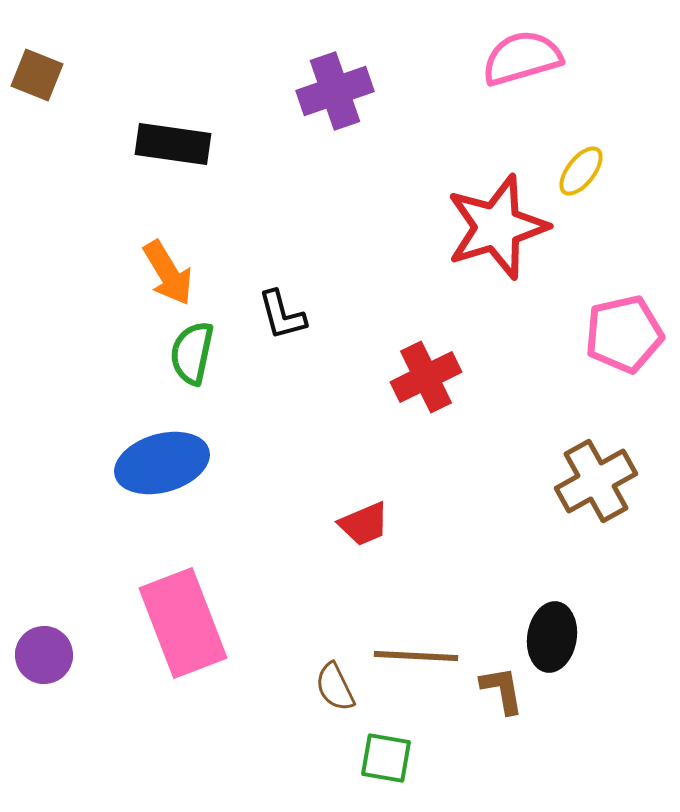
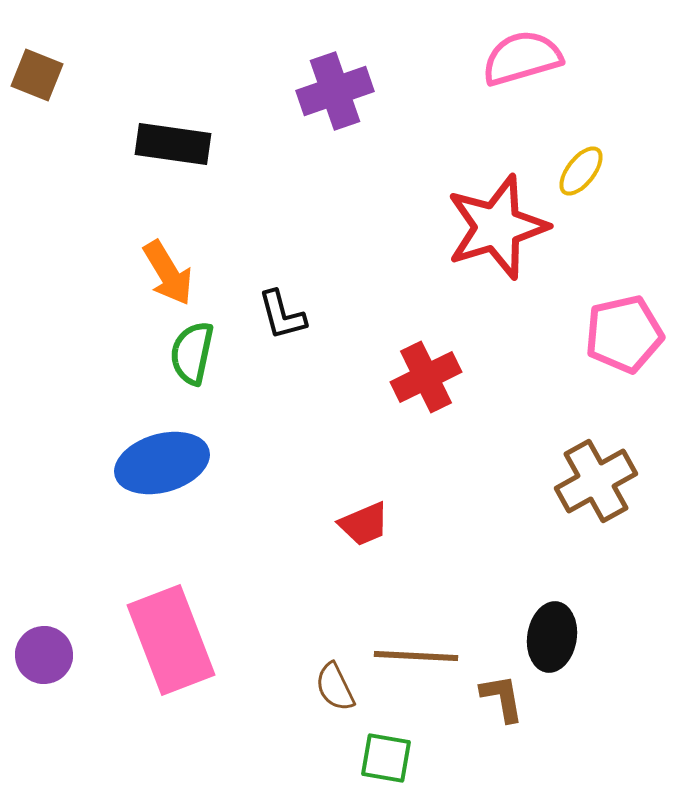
pink rectangle: moved 12 px left, 17 px down
brown L-shape: moved 8 px down
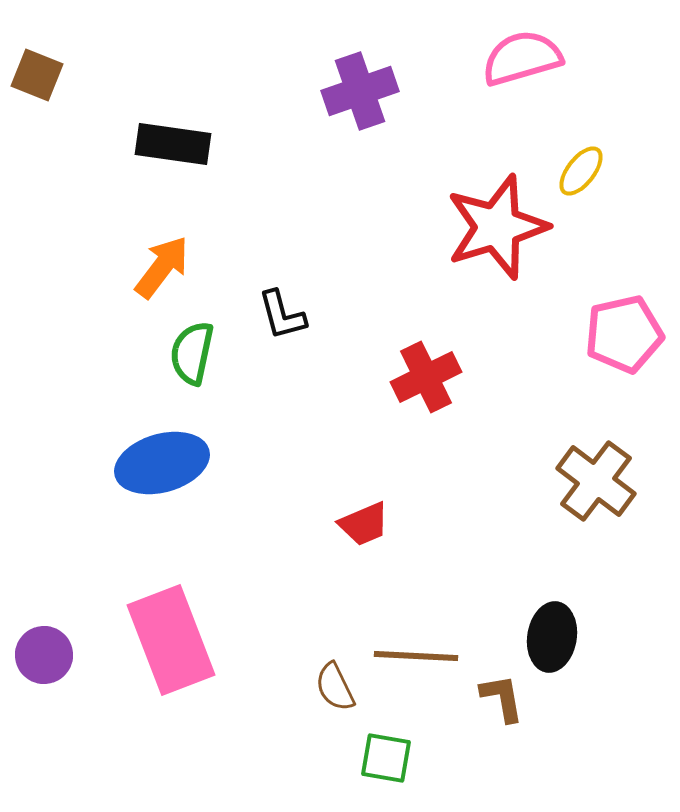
purple cross: moved 25 px right
orange arrow: moved 6 px left, 6 px up; rotated 112 degrees counterclockwise
brown cross: rotated 24 degrees counterclockwise
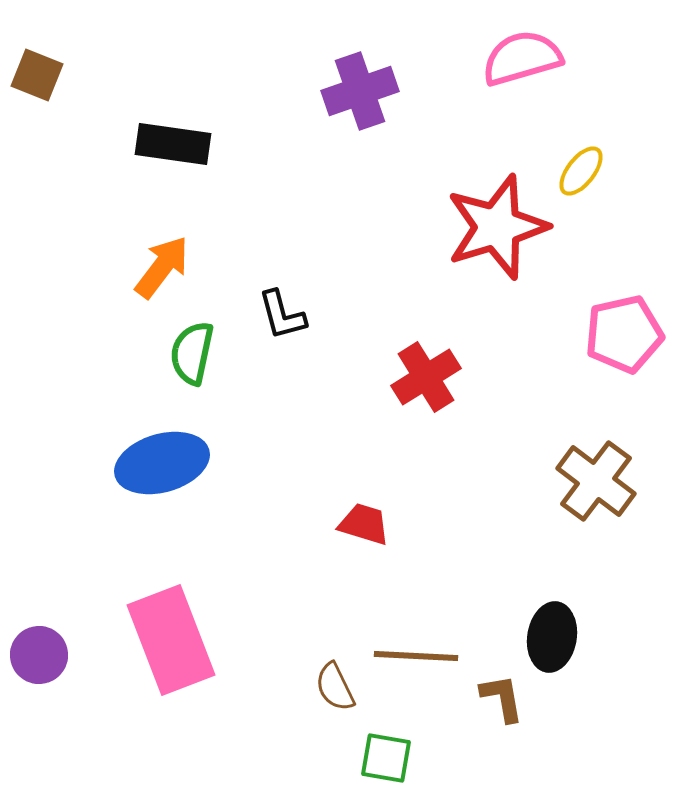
red cross: rotated 6 degrees counterclockwise
red trapezoid: rotated 140 degrees counterclockwise
purple circle: moved 5 px left
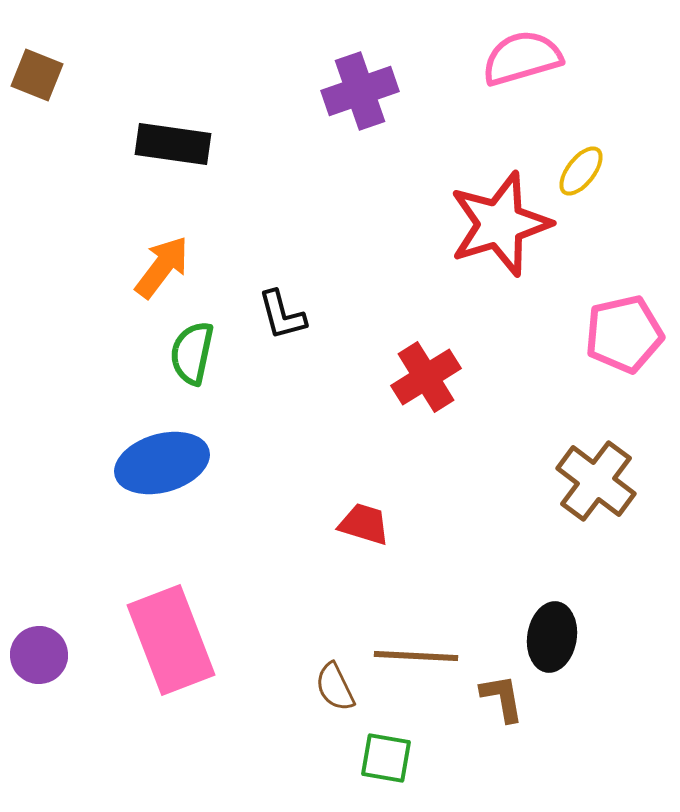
red star: moved 3 px right, 3 px up
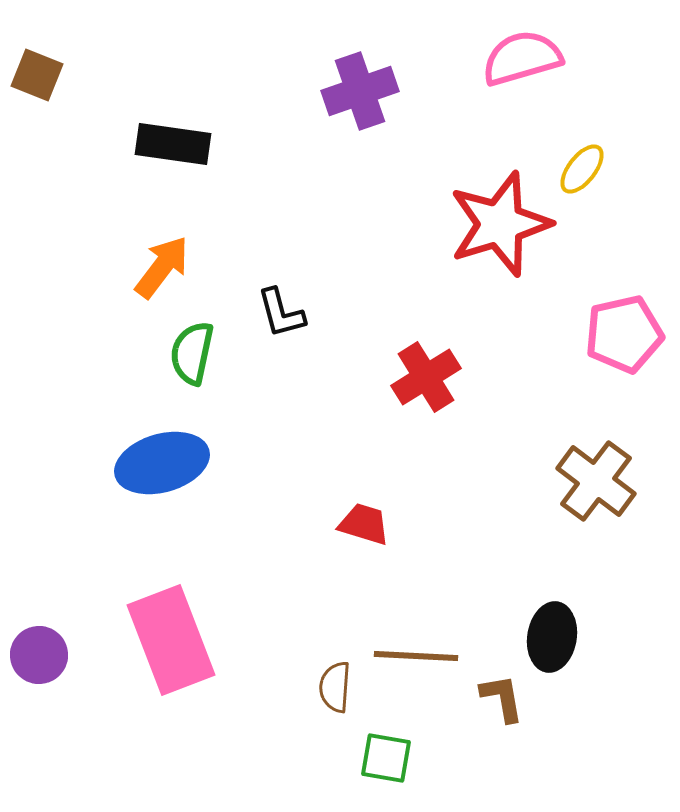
yellow ellipse: moved 1 px right, 2 px up
black L-shape: moved 1 px left, 2 px up
brown semicircle: rotated 30 degrees clockwise
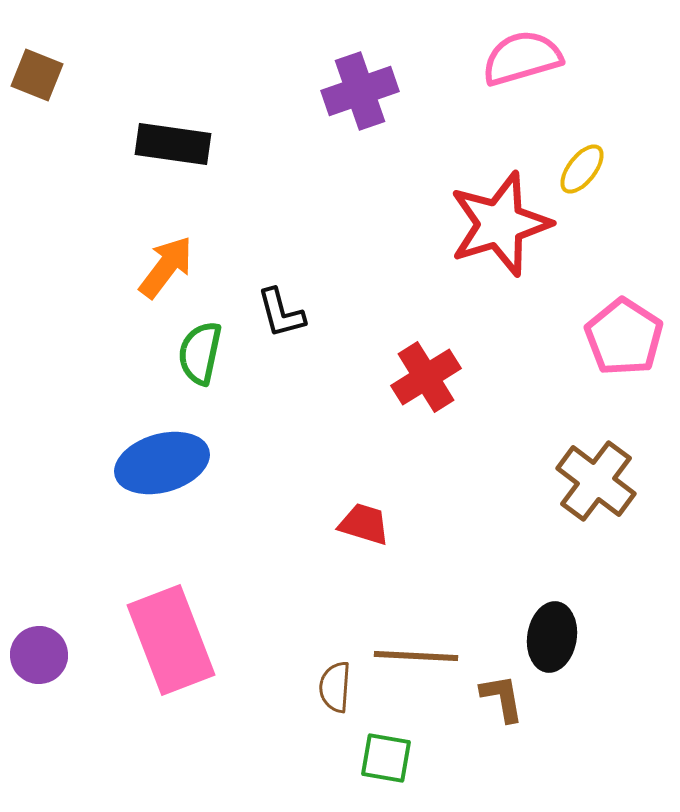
orange arrow: moved 4 px right
pink pentagon: moved 3 px down; rotated 26 degrees counterclockwise
green semicircle: moved 8 px right
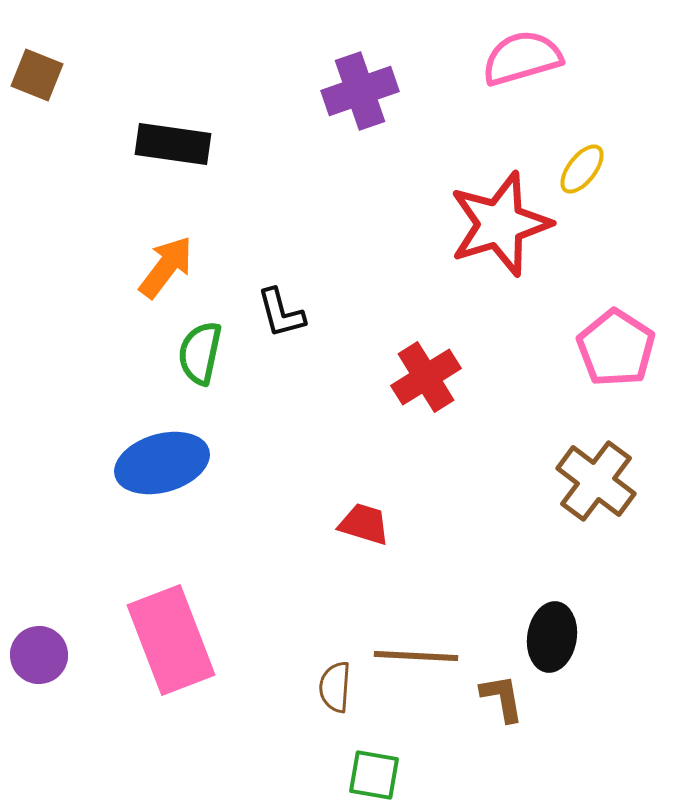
pink pentagon: moved 8 px left, 11 px down
green square: moved 12 px left, 17 px down
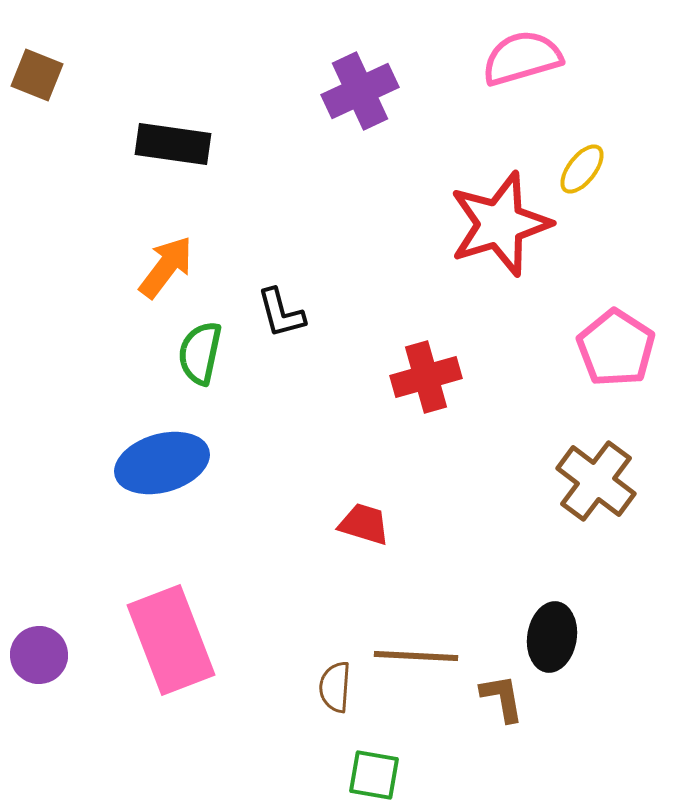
purple cross: rotated 6 degrees counterclockwise
red cross: rotated 16 degrees clockwise
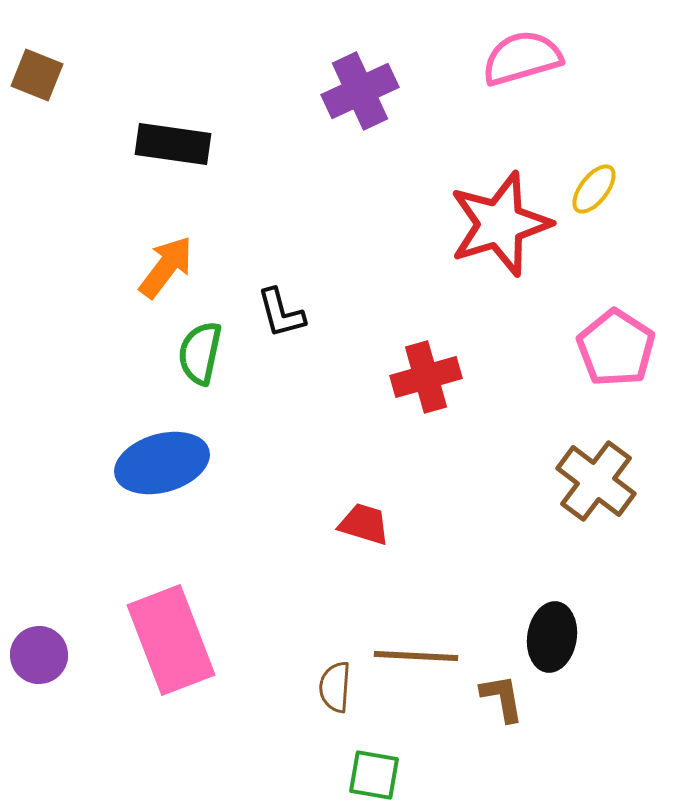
yellow ellipse: moved 12 px right, 20 px down
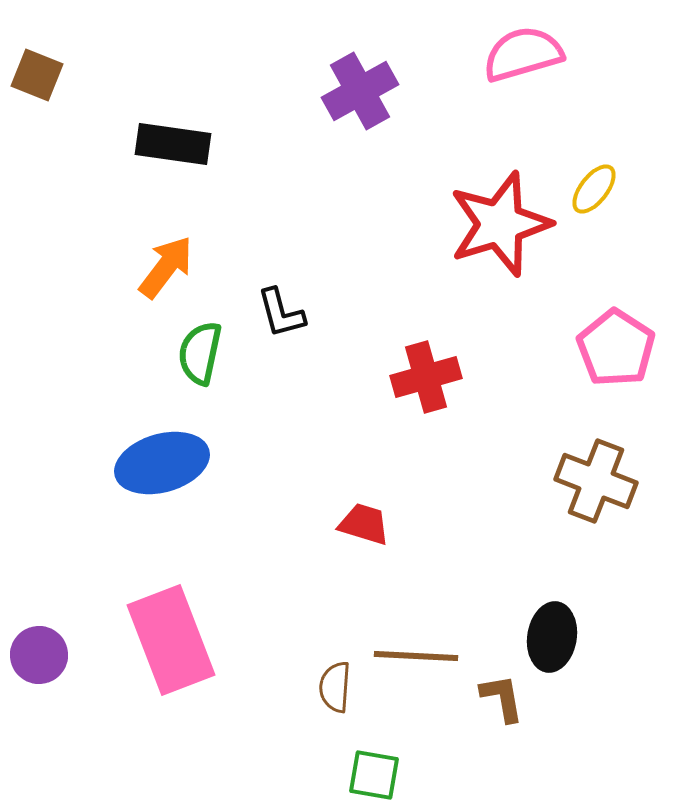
pink semicircle: moved 1 px right, 4 px up
purple cross: rotated 4 degrees counterclockwise
brown cross: rotated 16 degrees counterclockwise
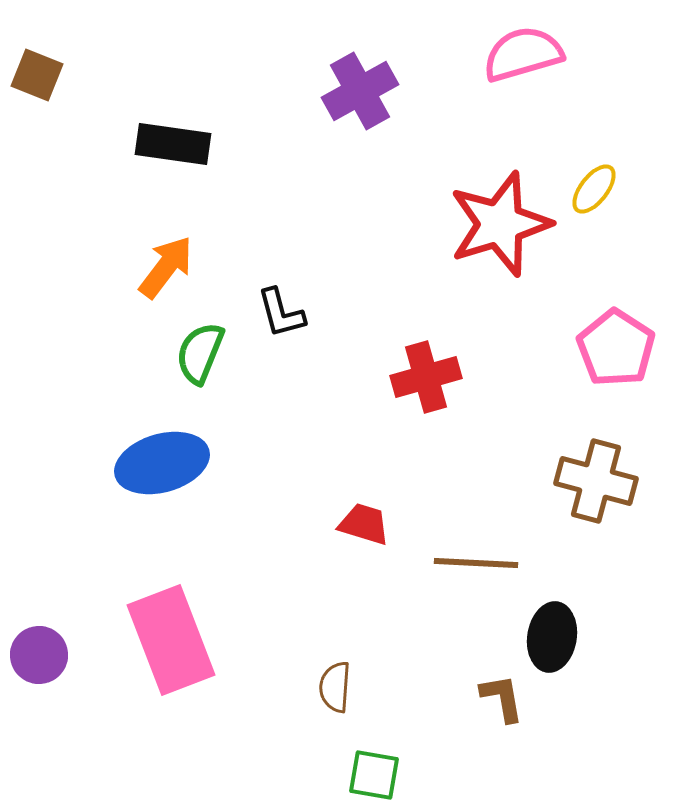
green semicircle: rotated 10 degrees clockwise
brown cross: rotated 6 degrees counterclockwise
brown line: moved 60 px right, 93 px up
